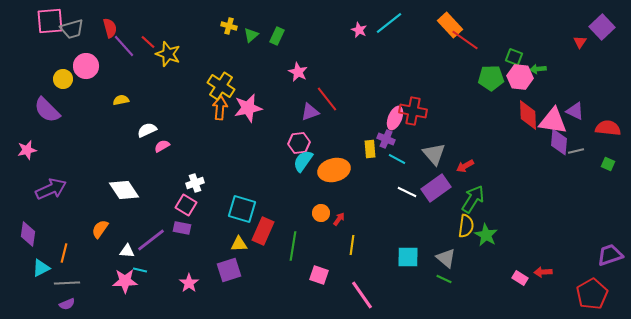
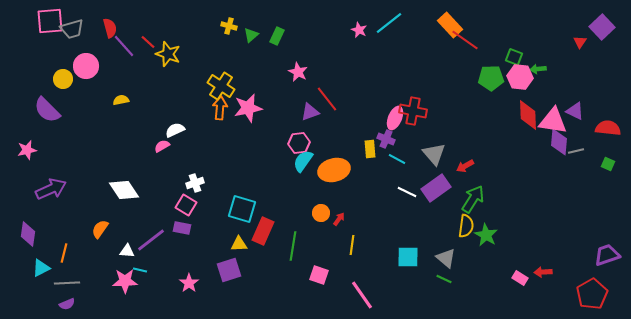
white semicircle at (147, 130): moved 28 px right
purple trapezoid at (610, 255): moved 3 px left
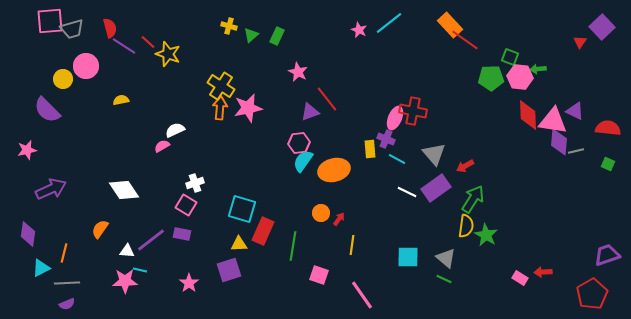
purple line at (124, 46): rotated 15 degrees counterclockwise
green square at (514, 57): moved 4 px left
purple rectangle at (182, 228): moved 6 px down
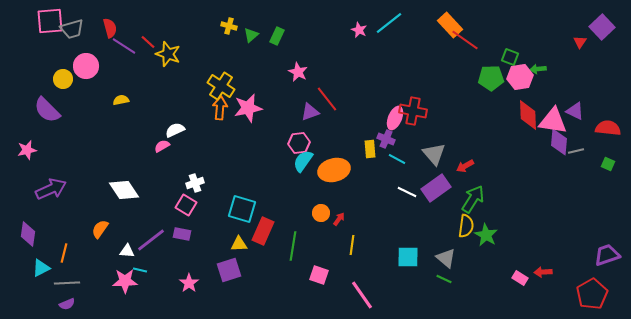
pink hexagon at (520, 77): rotated 15 degrees counterclockwise
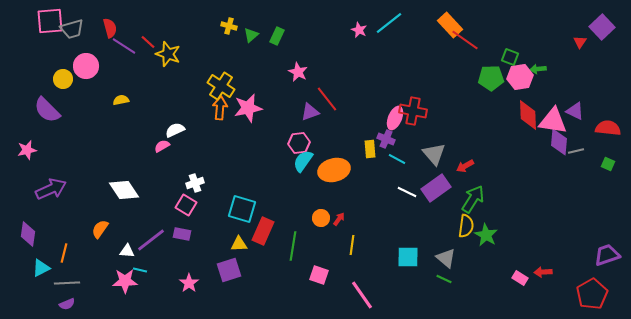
orange circle at (321, 213): moved 5 px down
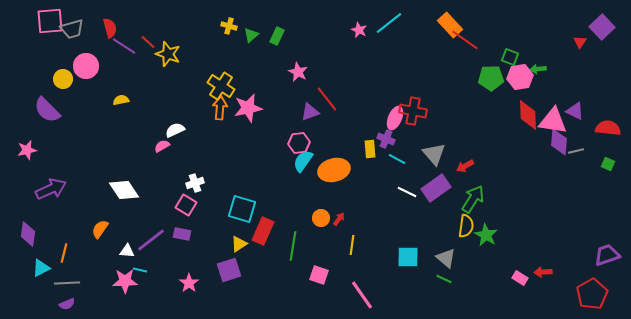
yellow triangle at (239, 244): rotated 30 degrees counterclockwise
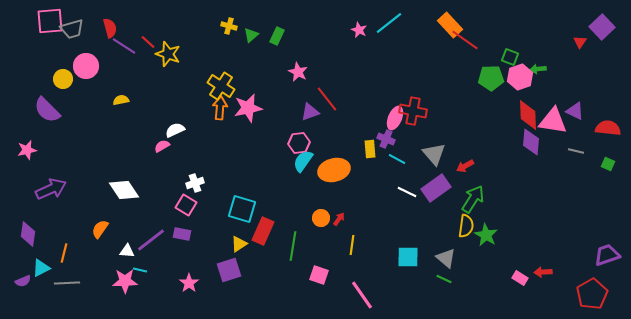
pink hexagon at (520, 77): rotated 10 degrees counterclockwise
purple diamond at (559, 142): moved 28 px left
gray line at (576, 151): rotated 28 degrees clockwise
purple semicircle at (67, 304): moved 44 px left, 23 px up
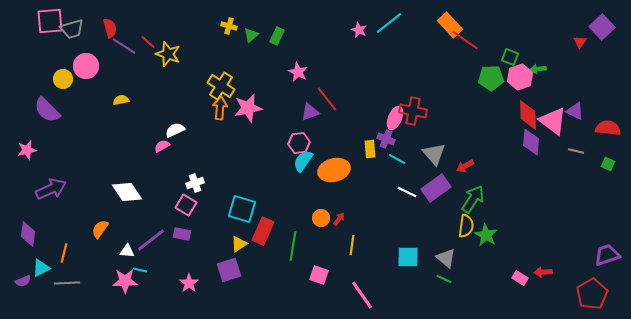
pink triangle at (553, 121): rotated 28 degrees clockwise
white diamond at (124, 190): moved 3 px right, 2 px down
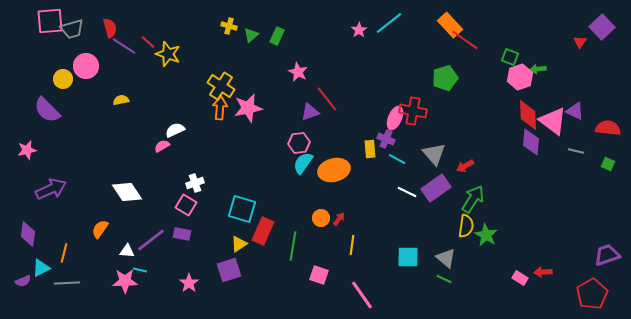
pink star at (359, 30): rotated 14 degrees clockwise
green pentagon at (491, 78): moved 46 px left; rotated 15 degrees counterclockwise
cyan semicircle at (303, 161): moved 2 px down
